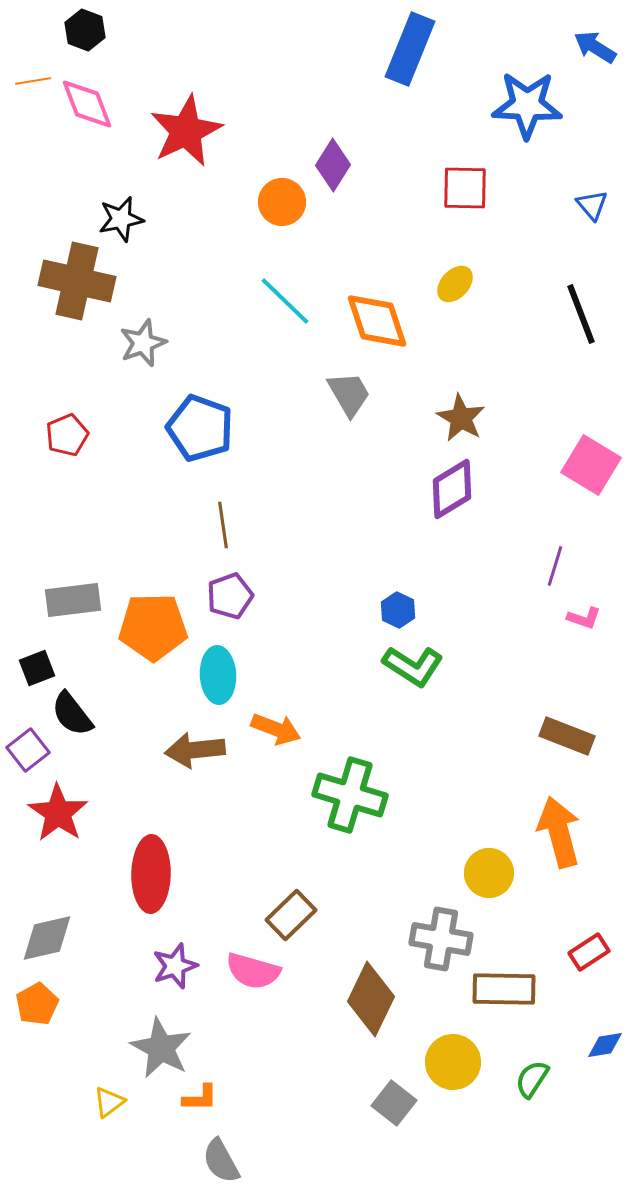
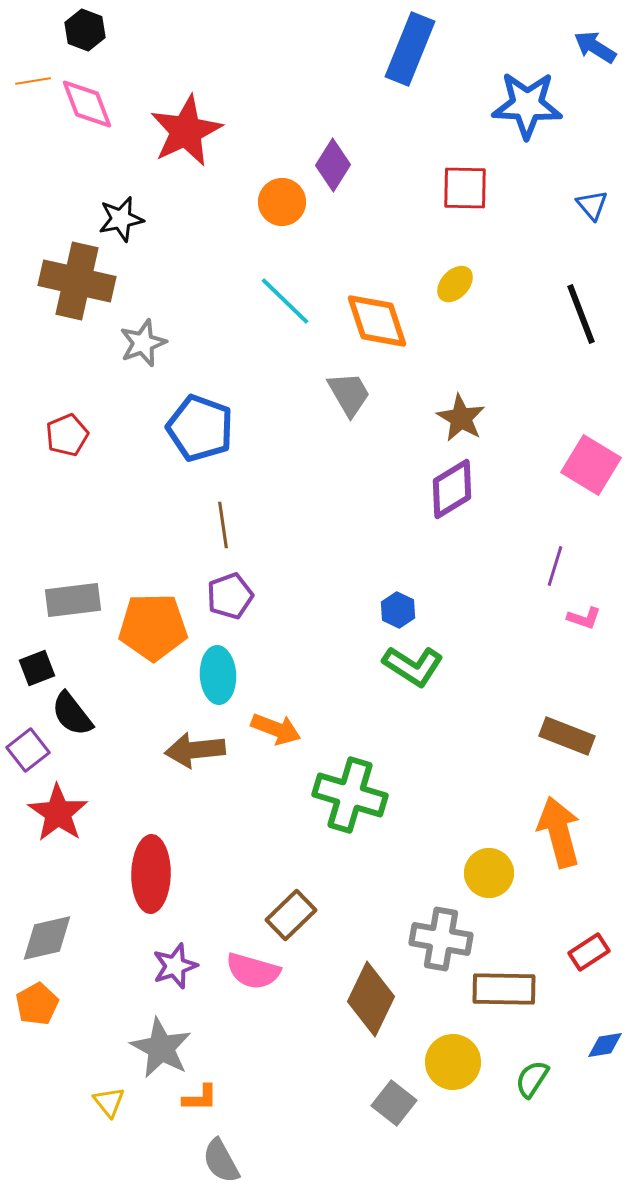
yellow triangle at (109, 1102): rotated 32 degrees counterclockwise
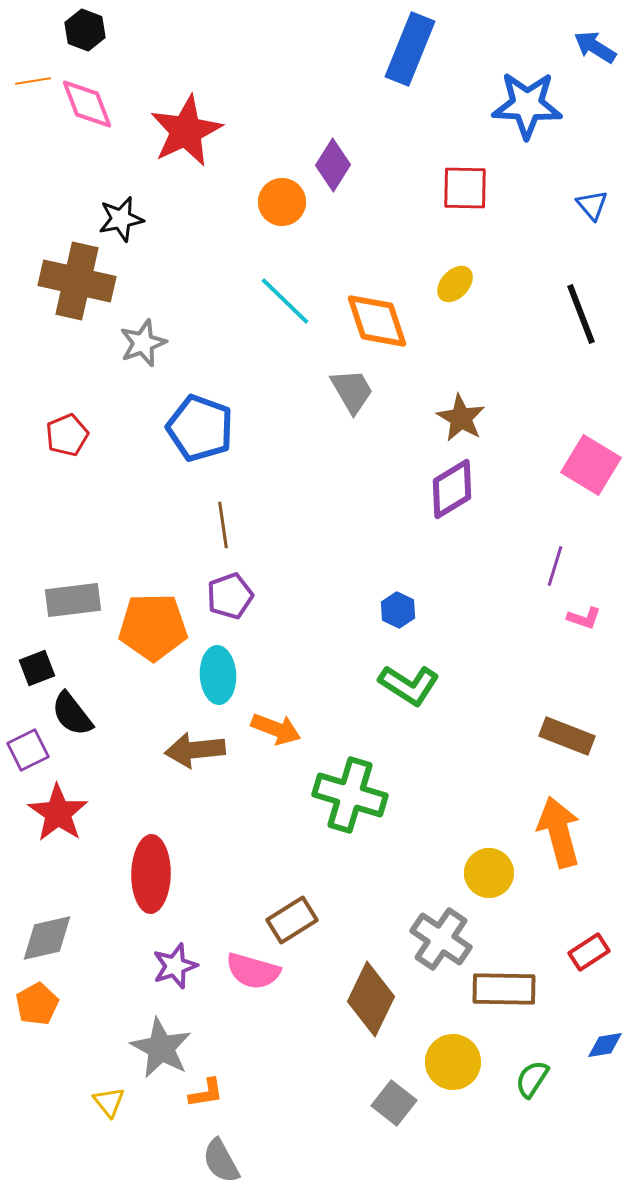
gray trapezoid at (349, 394): moved 3 px right, 3 px up
green L-shape at (413, 666): moved 4 px left, 19 px down
purple square at (28, 750): rotated 12 degrees clockwise
brown rectangle at (291, 915): moved 1 px right, 5 px down; rotated 12 degrees clockwise
gray cross at (441, 939): rotated 24 degrees clockwise
orange L-shape at (200, 1098): moved 6 px right, 5 px up; rotated 9 degrees counterclockwise
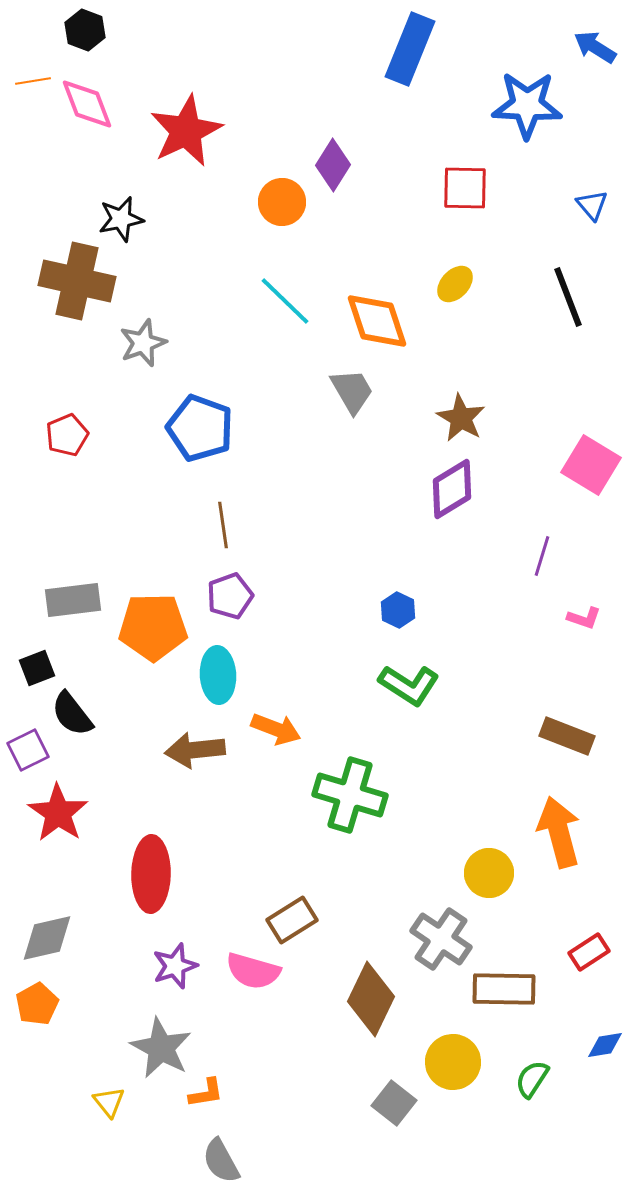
black line at (581, 314): moved 13 px left, 17 px up
purple line at (555, 566): moved 13 px left, 10 px up
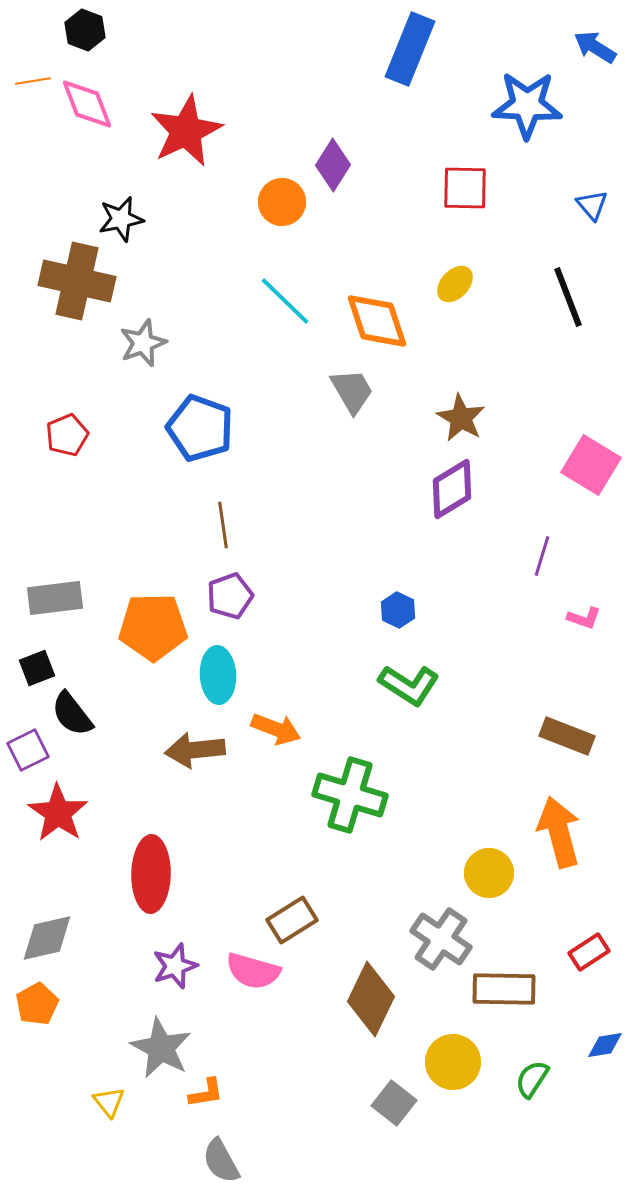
gray rectangle at (73, 600): moved 18 px left, 2 px up
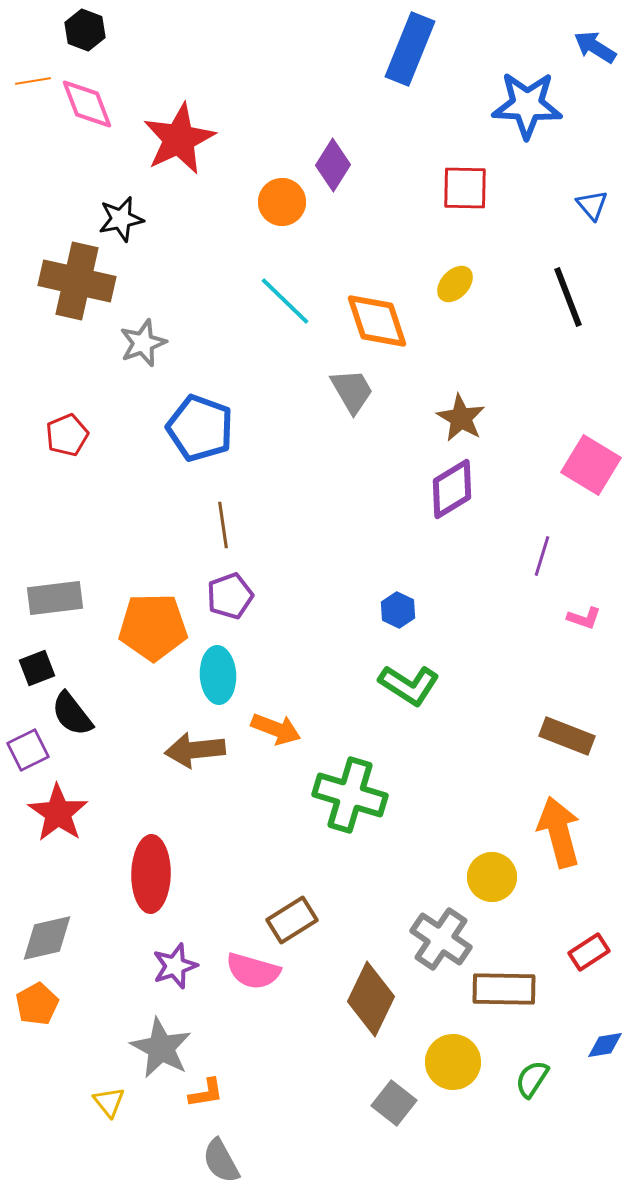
red star at (186, 131): moved 7 px left, 8 px down
yellow circle at (489, 873): moved 3 px right, 4 px down
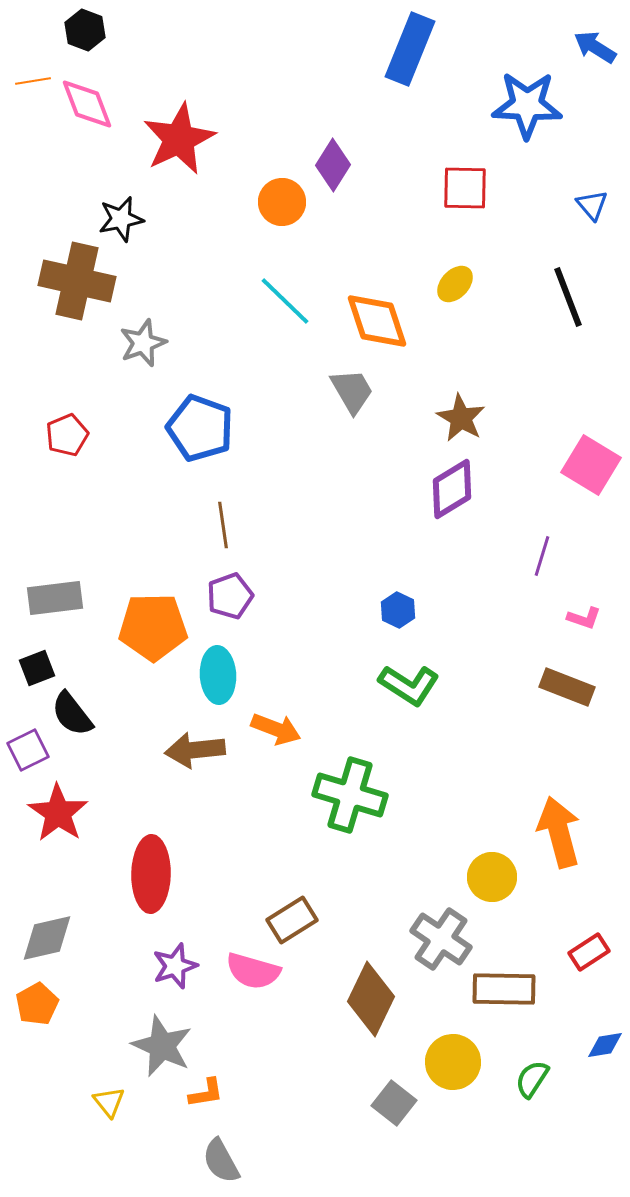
brown rectangle at (567, 736): moved 49 px up
gray star at (161, 1048): moved 1 px right, 2 px up; rotated 4 degrees counterclockwise
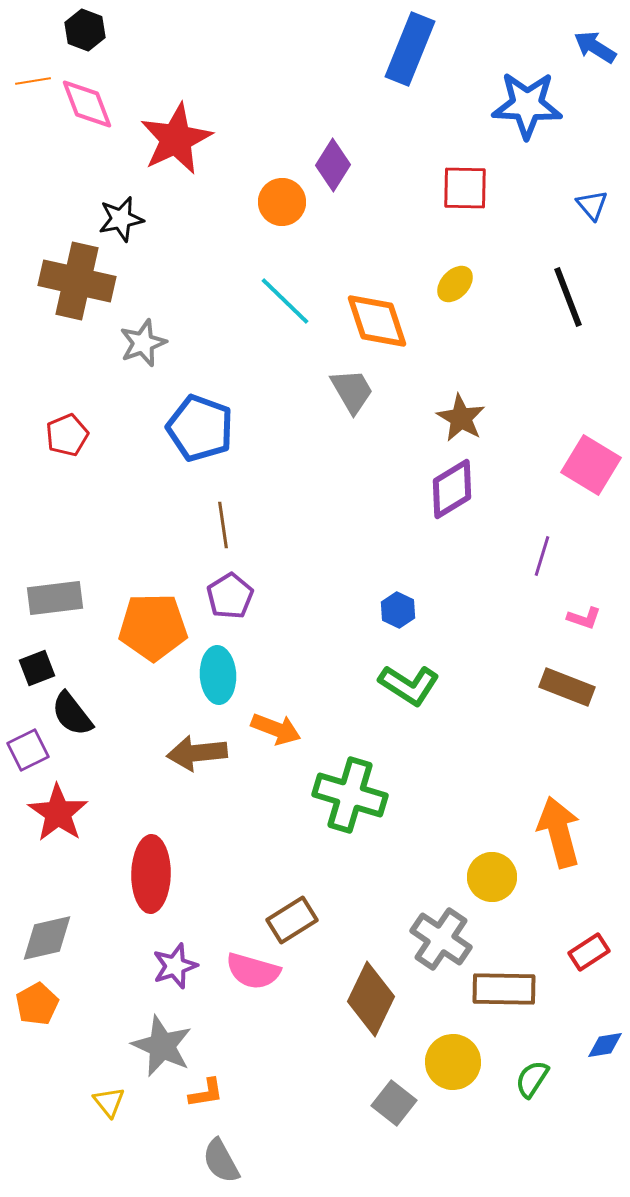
red star at (179, 139): moved 3 px left
purple pentagon at (230, 596): rotated 12 degrees counterclockwise
brown arrow at (195, 750): moved 2 px right, 3 px down
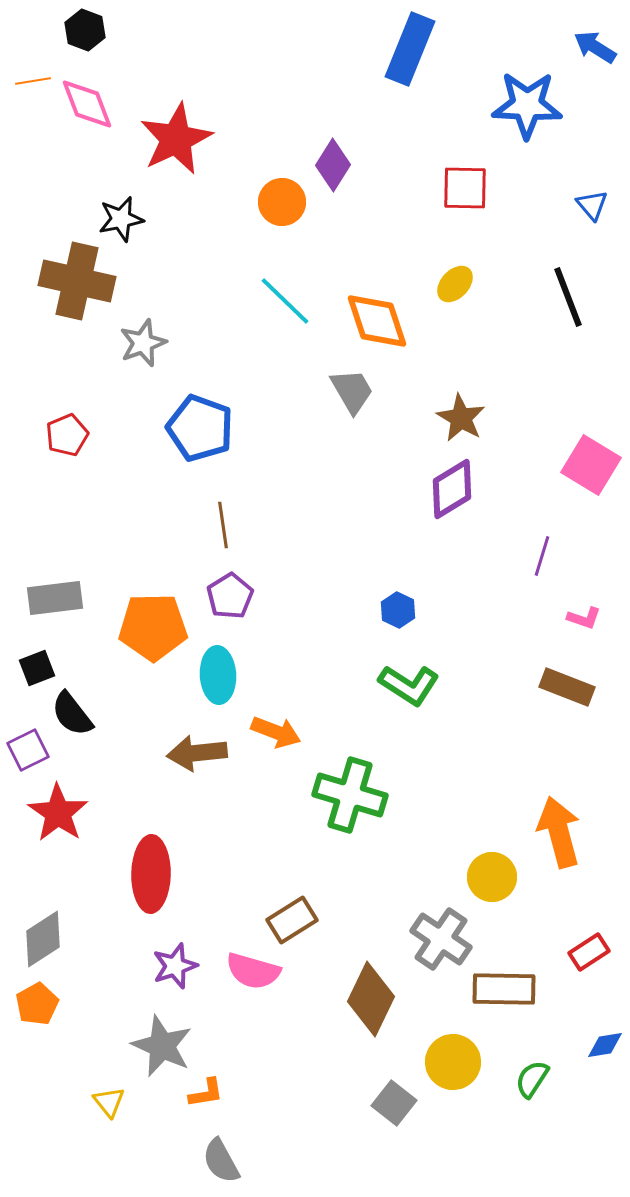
orange arrow at (276, 729): moved 3 px down
gray diamond at (47, 938): moved 4 px left, 1 px down; rotated 20 degrees counterclockwise
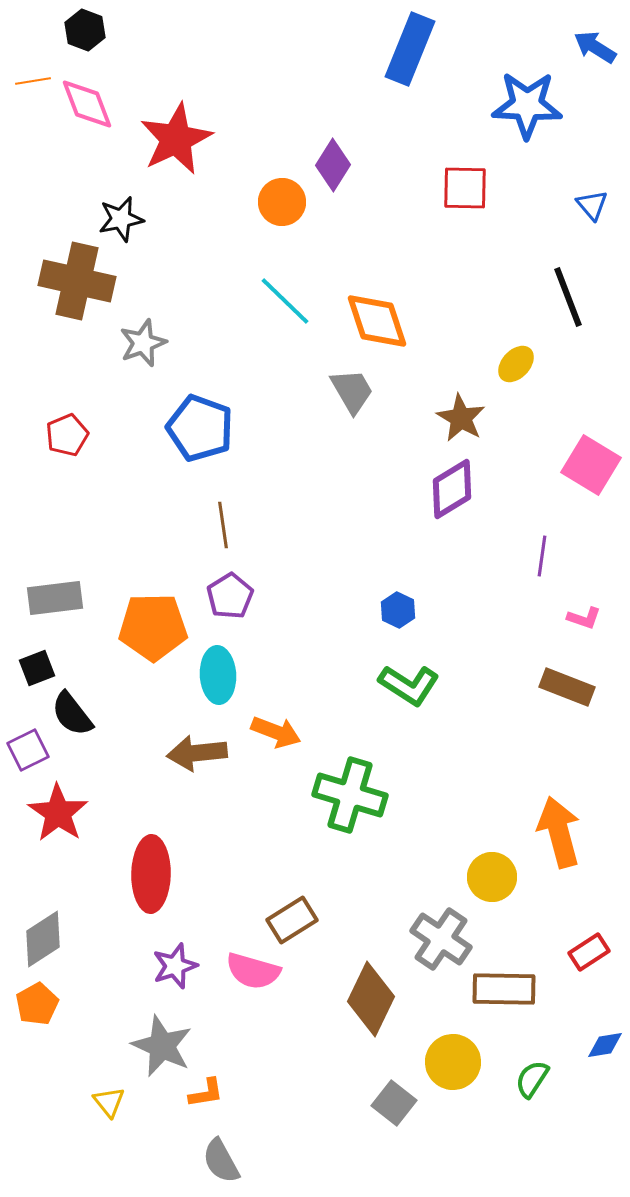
yellow ellipse at (455, 284): moved 61 px right, 80 px down
purple line at (542, 556): rotated 9 degrees counterclockwise
